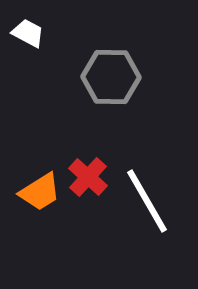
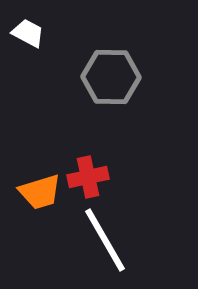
red cross: rotated 36 degrees clockwise
orange trapezoid: rotated 15 degrees clockwise
white line: moved 42 px left, 39 px down
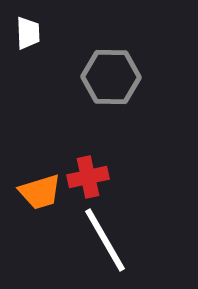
white trapezoid: rotated 60 degrees clockwise
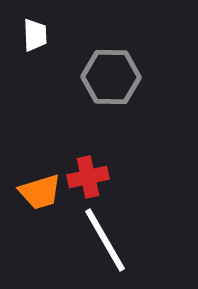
white trapezoid: moved 7 px right, 2 px down
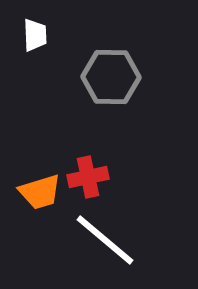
white line: rotated 20 degrees counterclockwise
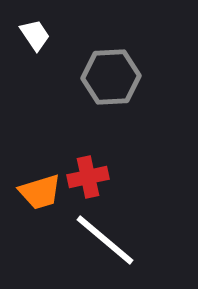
white trapezoid: rotated 32 degrees counterclockwise
gray hexagon: rotated 4 degrees counterclockwise
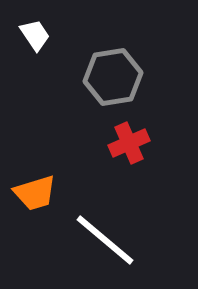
gray hexagon: moved 2 px right; rotated 6 degrees counterclockwise
red cross: moved 41 px right, 34 px up; rotated 12 degrees counterclockwise
orange trapezoid: moved 5 px left, 1 px down
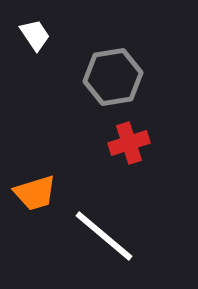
red cross: rotated 6 degrees clockwise
white line: moved 1 px left, 4 px up
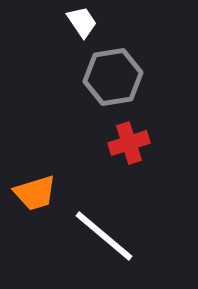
white trapezoid: moved 47 px right, 13 px up
